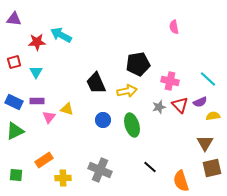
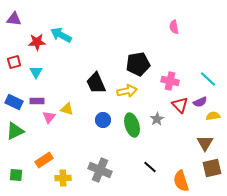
gray star: moved 2 px left, 12 px down; rotated 16 degrees counterclockwise
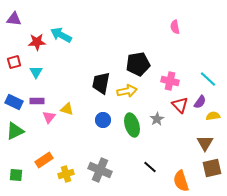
pink semicircle: moved 1 px right
black trapezoid: moved 5 px right; rotated 35 degrees clockwise
purple semicircle: rotated 32 degrees counterclockwise
yellow cross: moved 3 px right, 4 px up; rotated 14 degrees counterclockwise
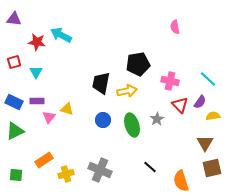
red star: rotated 12 degrees clockwise
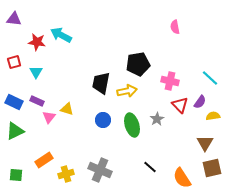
cyan line: moved 2 px right, 1 px up
purple rectangle: rotated 24 degrees clockwise
orange semicircle: moved 1 px right, 3 px up; rotated 15 degrees counterclockwise
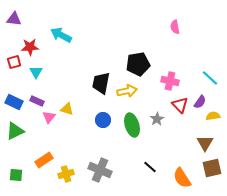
red star: moved 7 px left, 5 px down; rotated 12 degrees counterclockwise
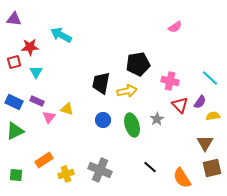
pink semicircle: rotated 112 degrees counterclockwise
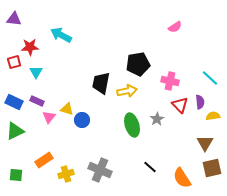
purple semicircle: rotated 40 degrees counterclockwise
blue circle: moved 21 px left
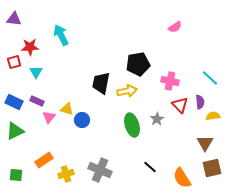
cyan arrow: rotated 35 degrees clockwise
